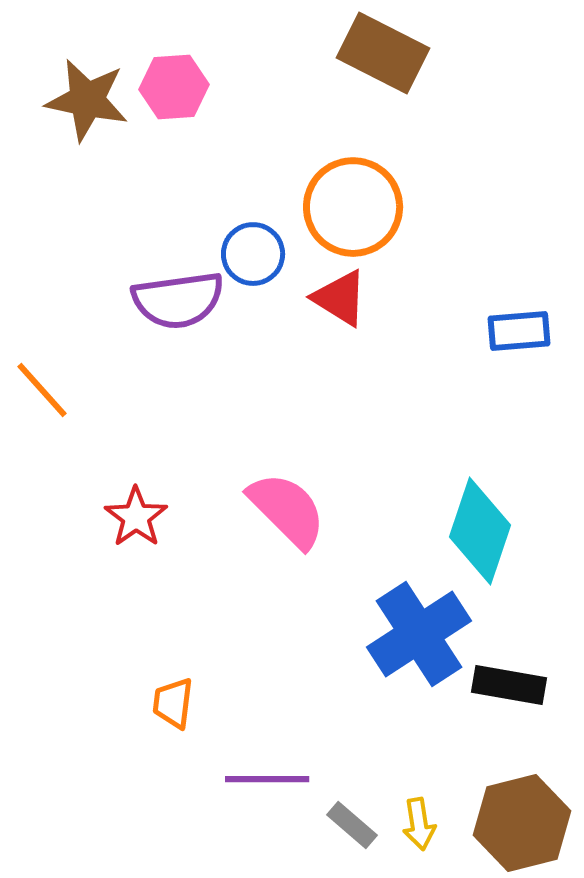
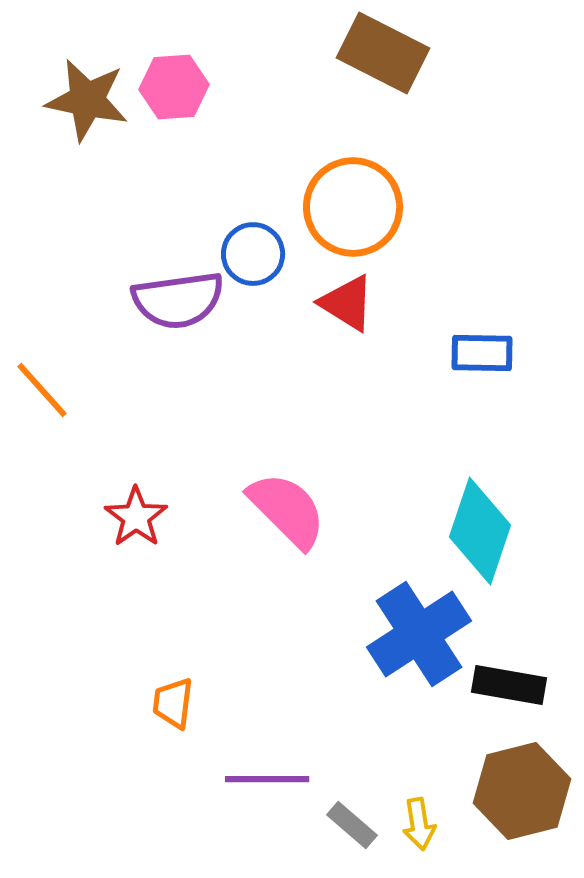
red triangle: moved 7 px right, 5 px down
blue rectangle: moved 37 px left, 22 px down; rotated 6 degrees clockwise
brown hexagon: moved 32 px up
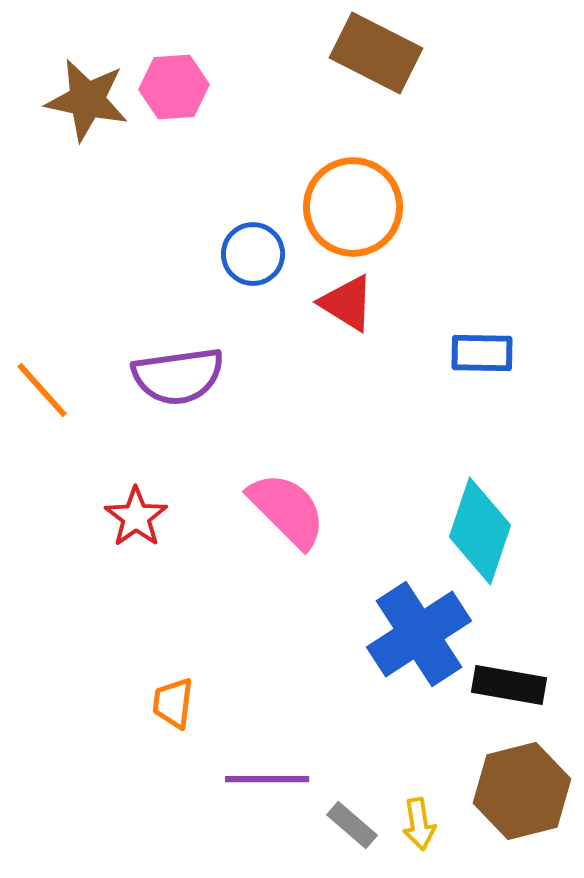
brown rectangle: moved 7 px left
purple semicircle: moved 76 px down
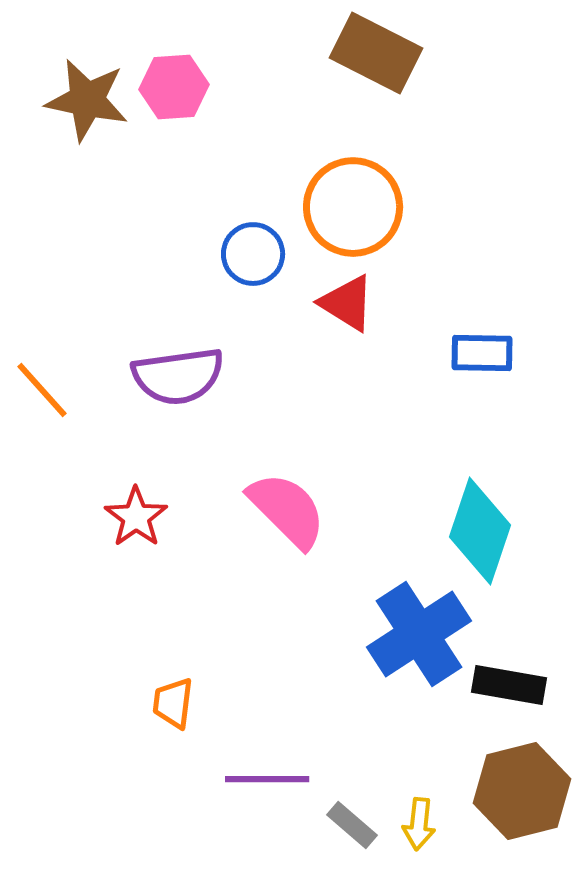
yellow arrow: rotated 15 degrees clockwise
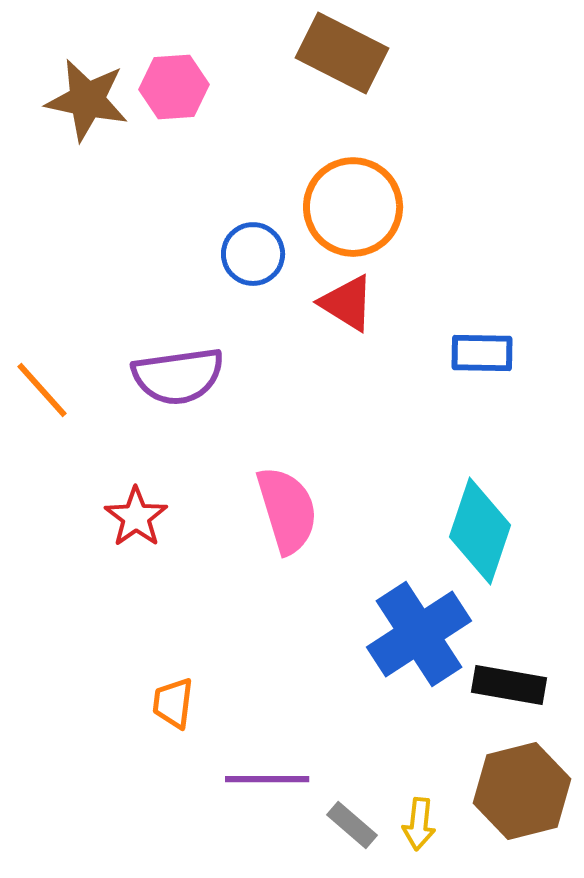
brown rectangle: moved 34 px left
pink semicircle: rotated 28 degrees clockwise
